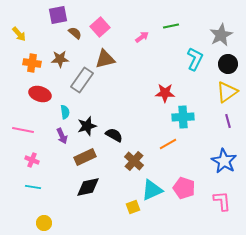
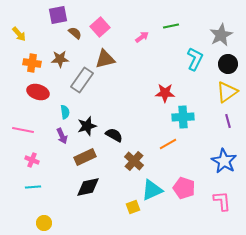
red ellipse: moved 2 px left, 2 px up
cyan line: rotated 14 degrees counterclockwise
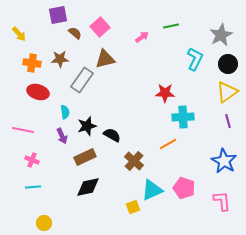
black semicircle: moved 2 px left
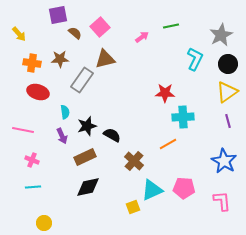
pink pentagon: rotated 15 degrees counterclockwise
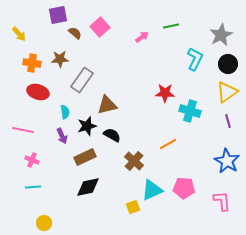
brown triangle: moved 2 px right, 46 px down
cyan cross: moved 7 px right, 6 px up; rotated 20 degrees clockwise
blue star: moved 3 px right
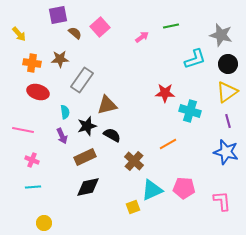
gray star: rotated 30 degrees counterclockwise
cyan L-shape: rotated 45 degrees clockwise
blue star: moved 1 px left, 9 px up; rotated 15 degrees counterclockwise
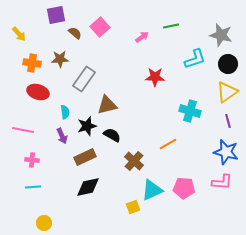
purple square: moved 2 px left
gray rectangle: moved 2 px right, 1 px up
red star: moved 10 px left, 16 px up
pink cross: rotated 16 degrees counterclockwise
pink L-shape: moved 19 px up; rotated 100 degrees clockwise
